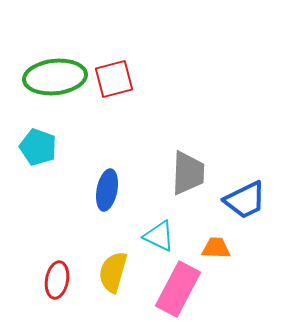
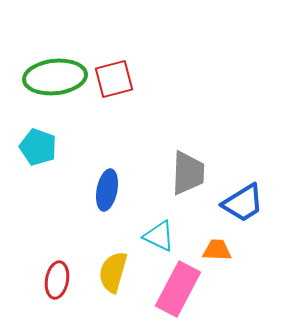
blue trapezoid: moved 2 px left, 3 px down; rotated 6 degrees counterclockwise
orange trapezoid: moved 1 px right, 2 px down
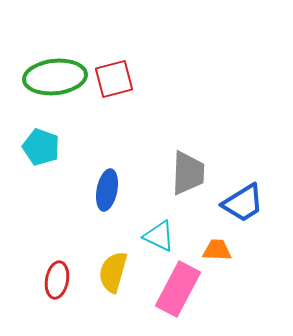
cyan pentagon: moved 3 px right
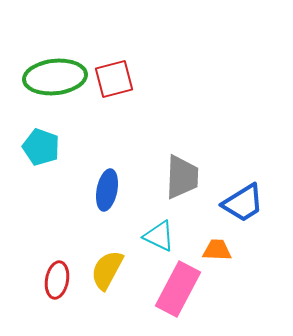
gray trapezoid: moved 6 px left, 4 px down
yellow semicircle: moved 6 px left, 2 px up; rotated 12 degrees clockwise
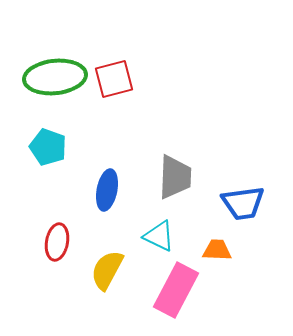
cyan pentagon: moved 7 px right
gray trapezoid: moved 7 px left
blue trapezoid: rotated 24 degrees clockwise
red ellipse: moved 38 px up
pink rectangle: moved 2 px left, 1 px down
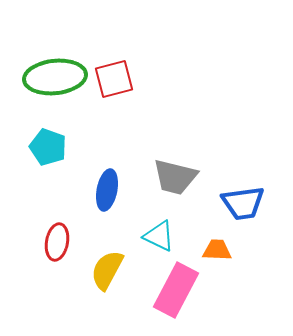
gray trapezoid: rotated 102 degrees clockwise
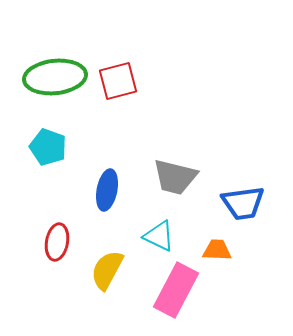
red square: moved 4 px right, 2 px down
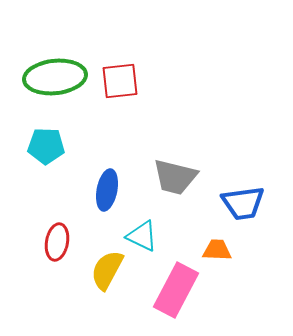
red square: moved 2 px right; rotated 9 degrees clockwise
cyan pentagon: moved 2 px left, 1 px up; rotated 18 degrees counterclockwise
cyan triangle: moved 17 px left
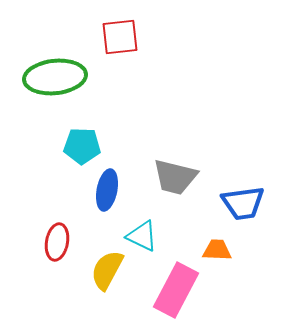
red square: moved 44 px up
cyan pentagon: moved 36 px right
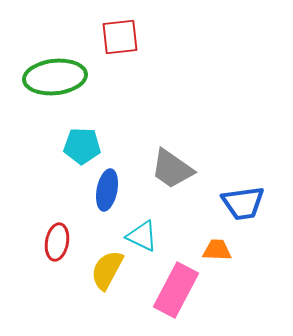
gray trapezoid: moved 3 px left, 8 px up; rotated 21 degrees clockwise
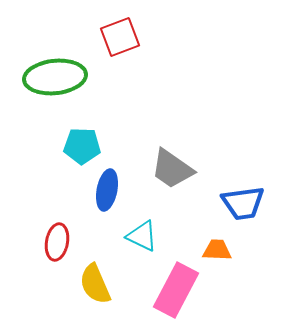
red square: rotated 15 degrees counterclockwise
yellow semicircle: moved 12 px left, 14 px down; rotated 51 degrees counterclockwise
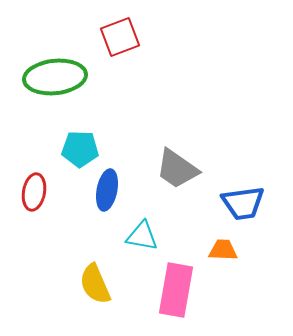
cyan pentagon: moved 2 px left, 3 px down
gray trapezoid: moved 5 px right
cyan triangle: rotated 16 degrees counterclockwise
red ellipse: moved 23 px left, 50 px up
orange trapezoid: moved 6 px right
pink rectangle: rotated 18 degrees counterclockwise
